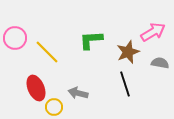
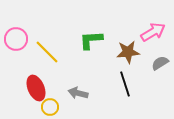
pink circle: moved 1 px right, 1 px down
brown star: rotated 15 degrees clockwise
gray semicircle: rotated 42 degrees counterclockwise
yellow circle: moved 4 px left
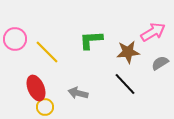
pink circle: moved 1 px left
black line: rotated 25 degrees counterclockwise
yellow circle: moved 5 px left
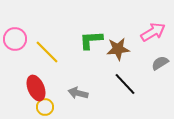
brown star: moved 10 px left, 3 px up
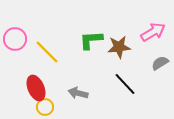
brown star: moved 1 px right, 2 px up
